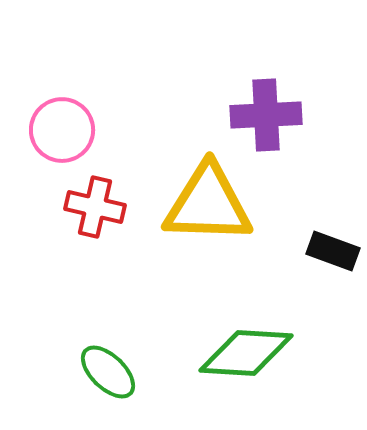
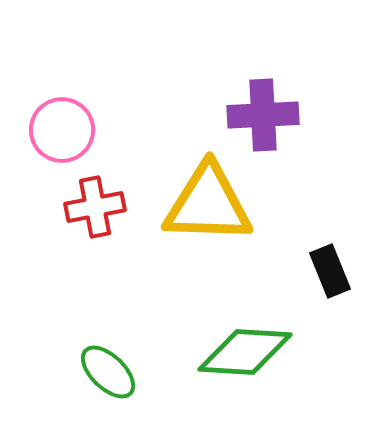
purple cross: moved 3 px left
red cross: rotated 24 degrees counterclockwise
black rectangle: moved 3 px left, 20 px down; rotated 48 degrees clockwise
green diamond: moved 1 px left, 1 px up
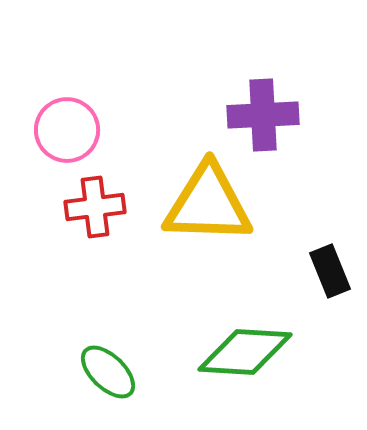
pink circle: moved 5 px right
red cross: rotated 4 degrees clockwise
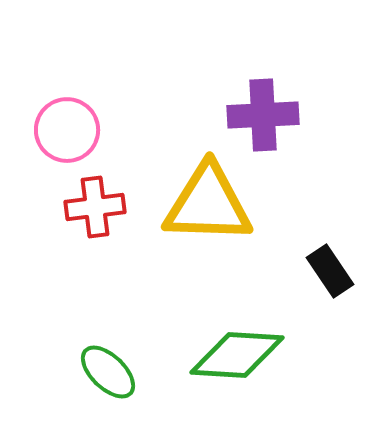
black rectangle: rotated 12 degrees counterclockwise
green diamond: moved 8 px left, 3 px down
